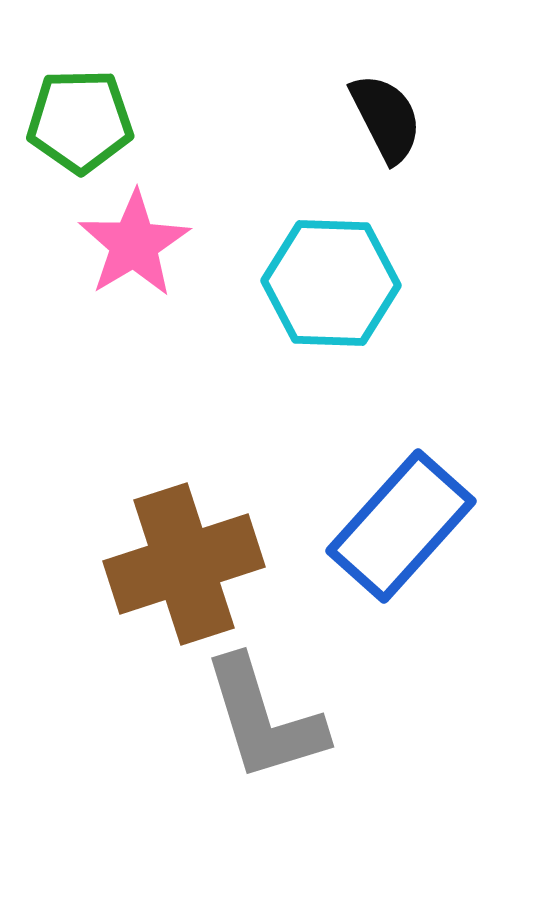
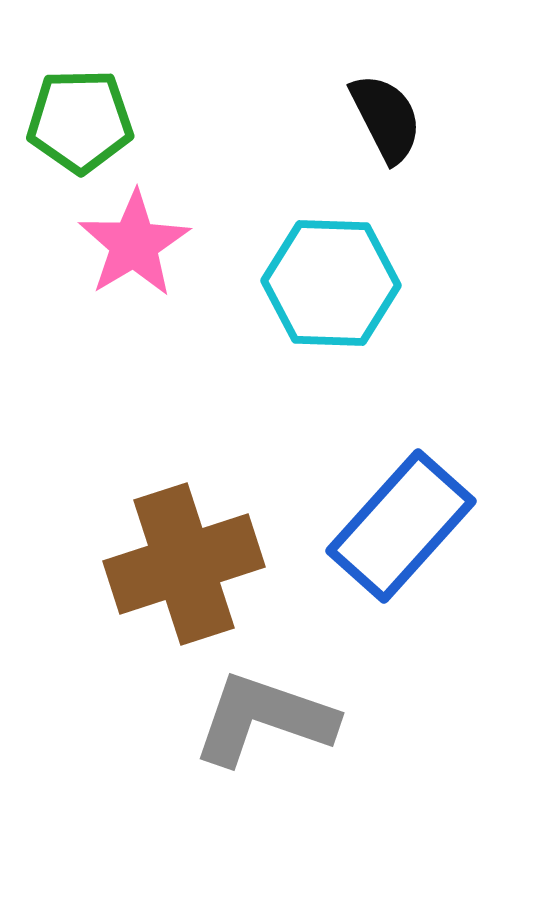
gray L-shape: rotated 126 degrees clockwise
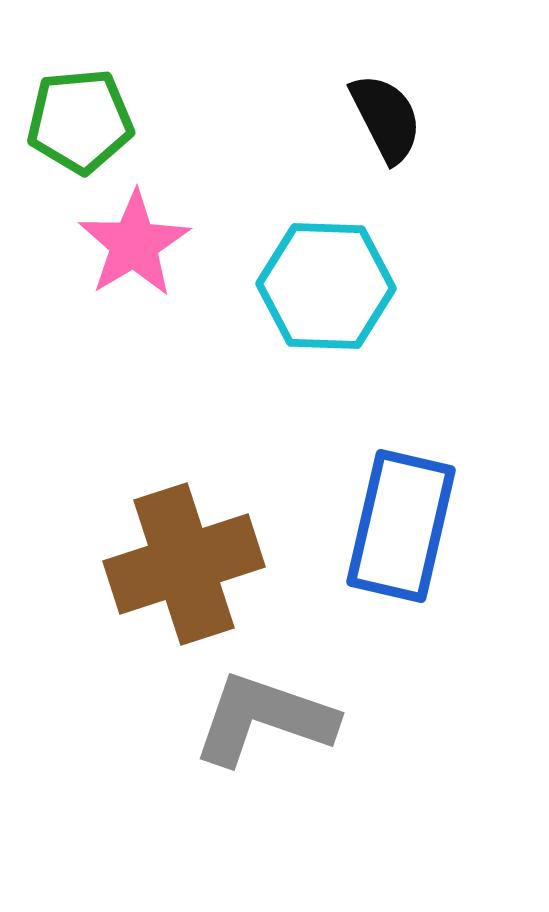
green pentagon: rotated 4 degrees counterclockwise
cyan hexagon: moved 5 px left, 3 px down
blue rectangle: rotated 29 degrees counterclockwise
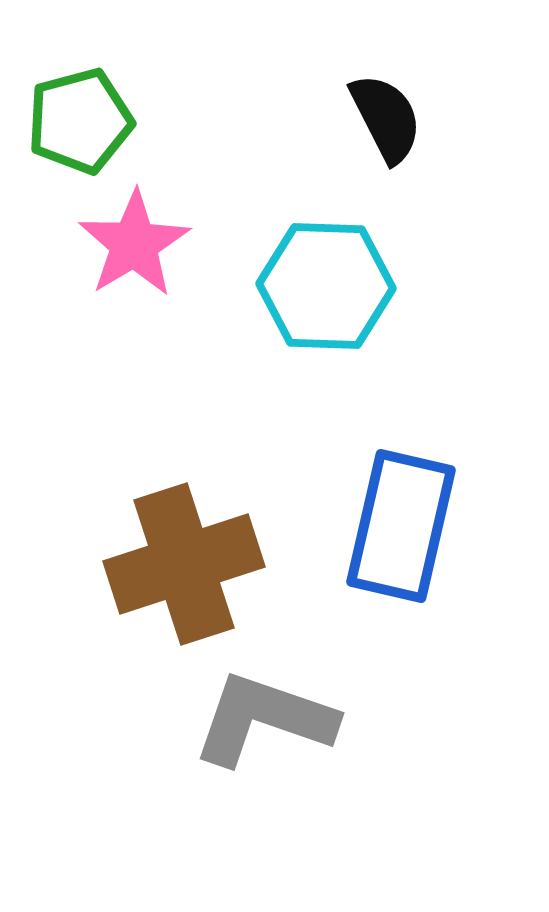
green pentagon: rotated 10 degrees counterclockwise
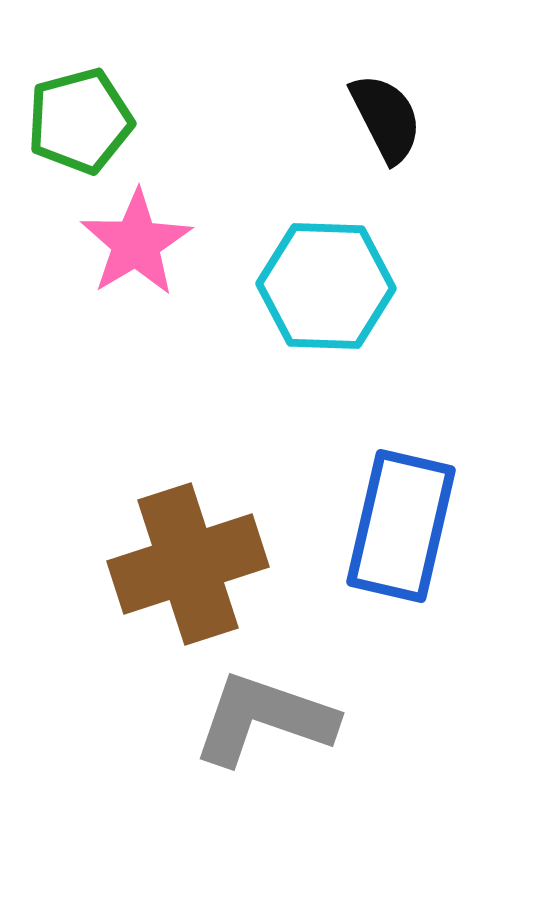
pink star: moved 2 px right, 1 px up
brown cross: moved 4 px right
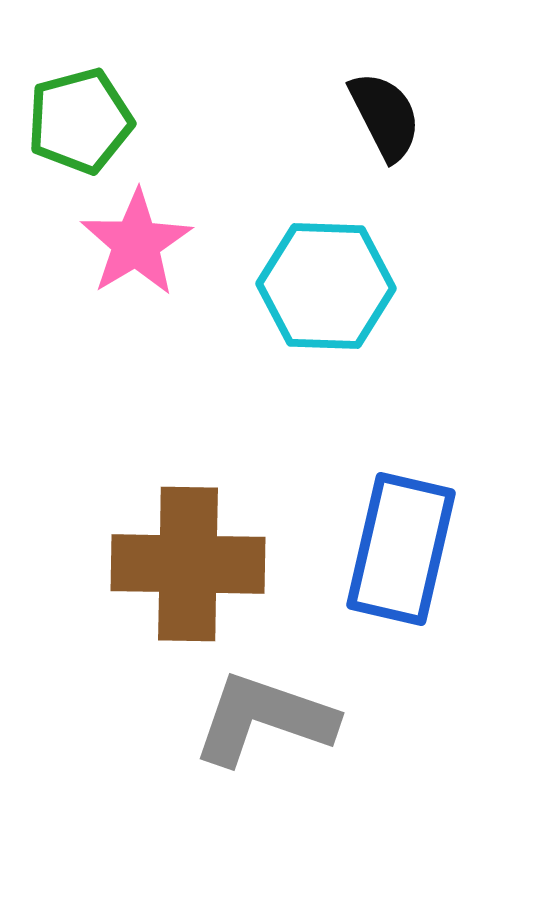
black semicircle: moved 1 px left, 2 px up
blue rectangle: moved 23 px down
brown cross: rotated 19 degrees clockwise
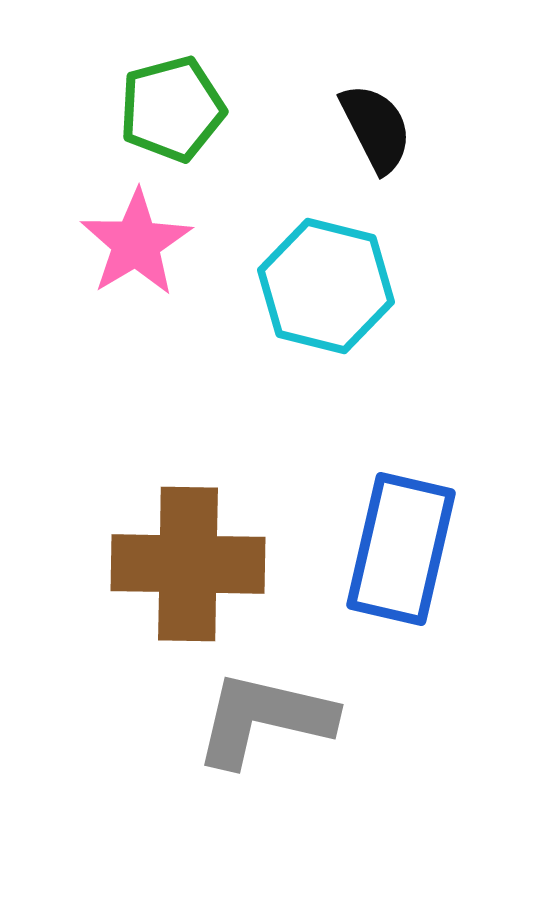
black semicircle: moved 9 px left, 12 px down
green pentagon: moved 92 px right, 12 px up
cyan hexagon: rotated 12 degrees clockwise
gray L-shape: rotated 6 degrees counterclockwise
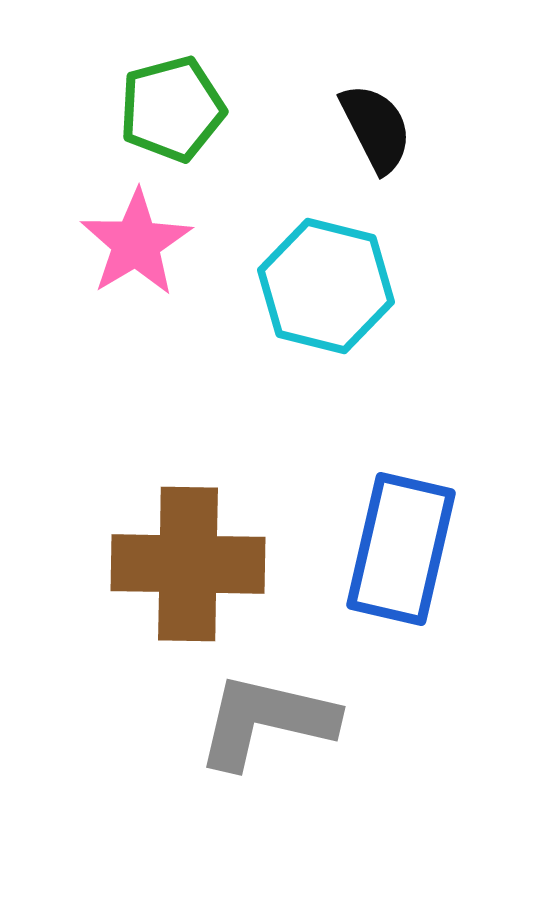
gray L-shape: moved 2 px right, 2 px down
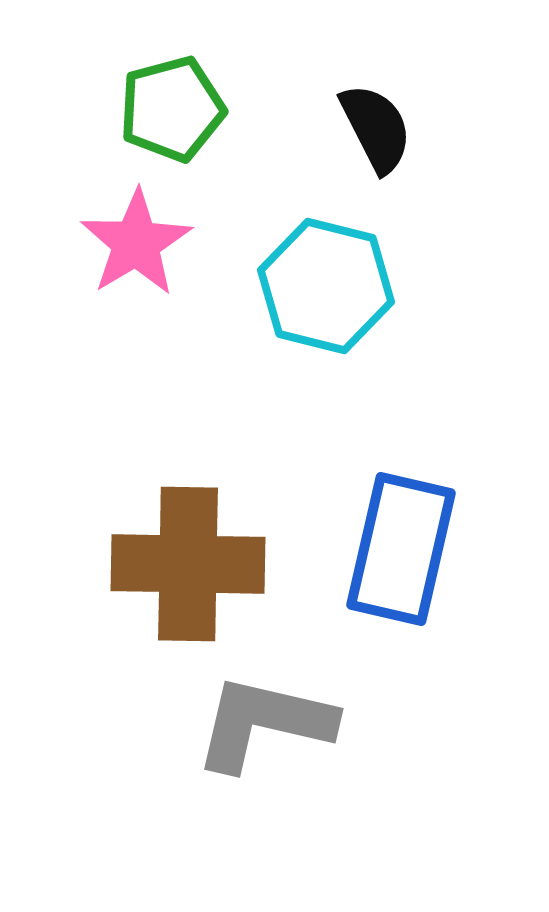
gray L-shape: moved 2 px left, 2 px down
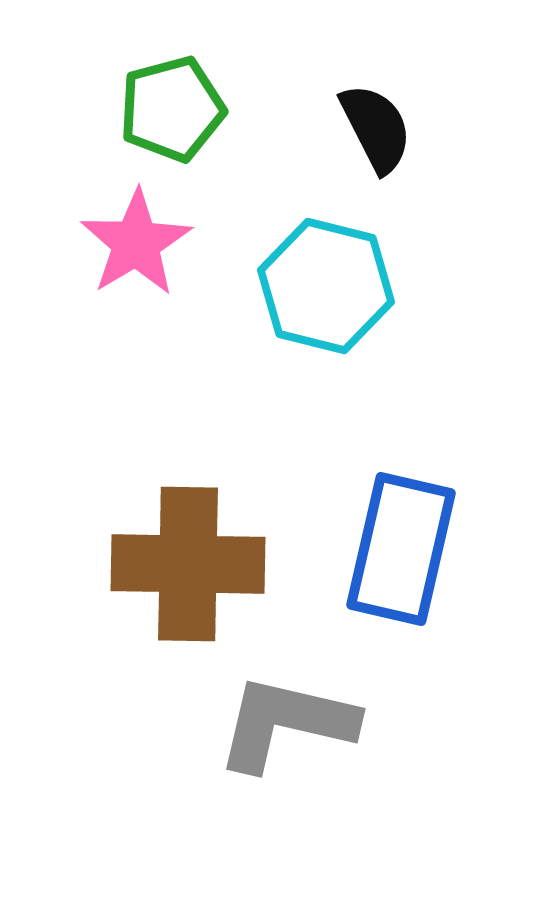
gray L-shape: moved 22 px right
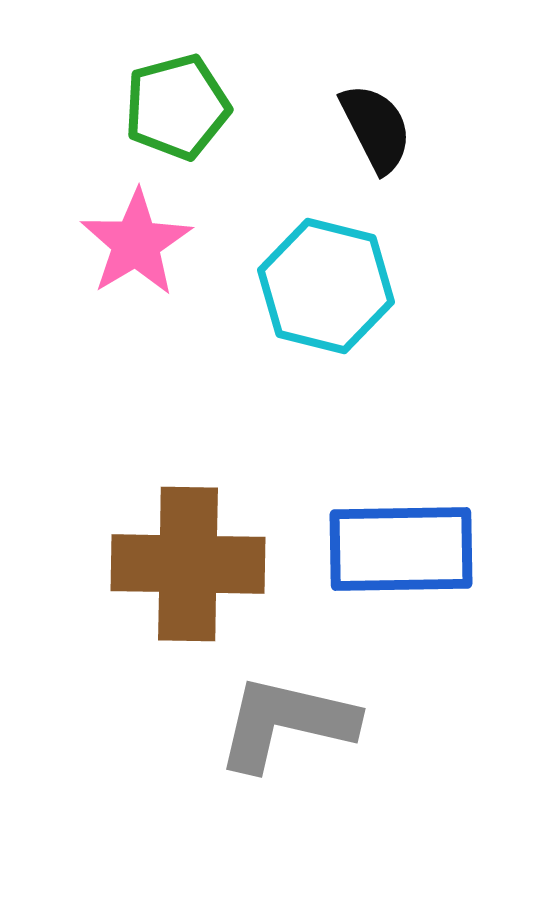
green pentagon: moved 5 px right, 2 px up
blue rectangle: rotated 76 degrees clockwise
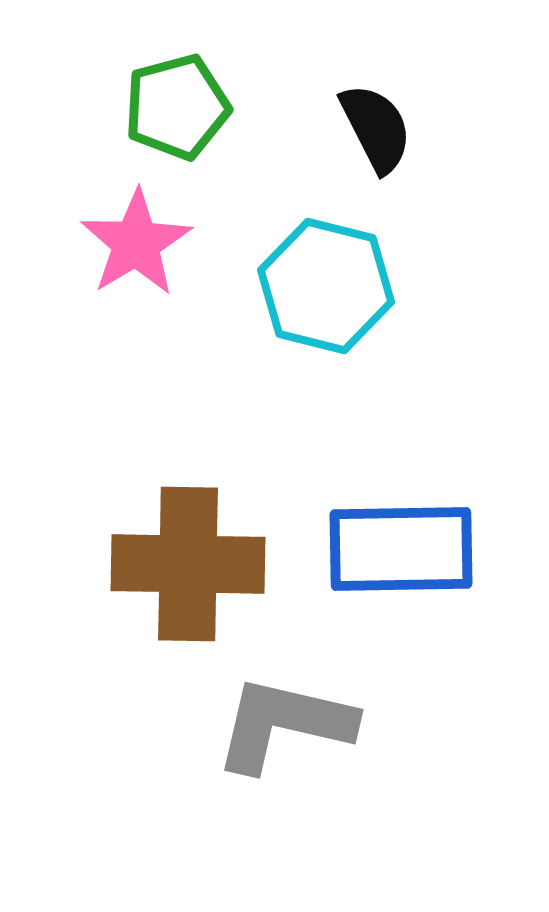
gray L-shape: moved 2 px left, 1 px down
